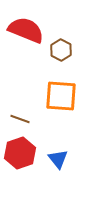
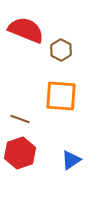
blue triangle: moved 13 px right, 1 px down; rotated 35 degrees clockwise
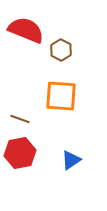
red hexagon: rotated 8 degrees clockwise
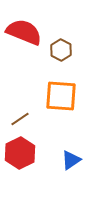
red semicircle: moved 2 px left, 2 px down
brown line: rotated 54 degrees counterclockwise
red hexagon: rotated 16 degrees counterclockwise
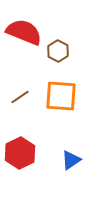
brown hexagon: moved 3 px left, 1 px down
brown line: moved 22 px up
